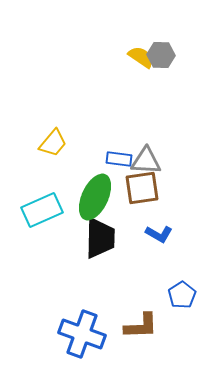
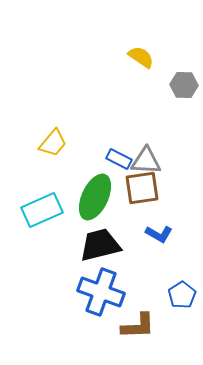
gray hexagon: moved 23 px right, 30 px down
blue rectangle: rotated 20 degrees clockwise
black trapezoid: moved 7 px down; rotated 105 degrees counterclockwise
brown L-shape: moved 3 px left
blue cross: moved 19 px right, 42 px up
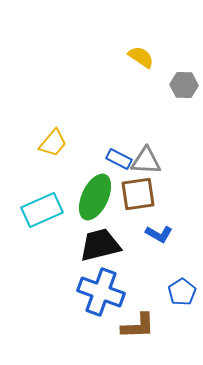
brown square: moved 4 px left, 6 px down
blue pentagon: moved 3 px up
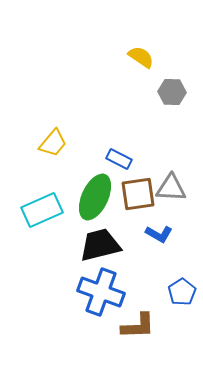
gray hexagon: moved 12 px left, 7 px down
gray triangle: moved 25 px right, 27 px down
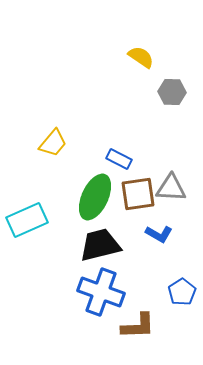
cyan rectangle: moved 15 px left, 10 px down
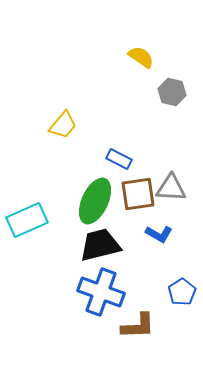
gray hexagon: rotated 12 degrees clockwise
yellow trapezoid: moved 10 px right, 18 px up
green ellipse: moved 4 px down
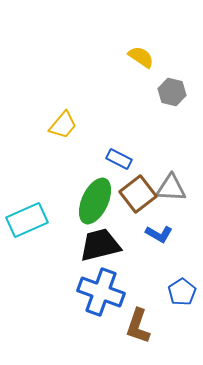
brown square: rotated 30 degrees counterclockwise
brown L-shape: rotated 111 degrees clockwise
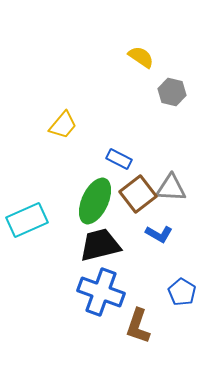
blue pentagon: rotated 8 degrees counterclockwise
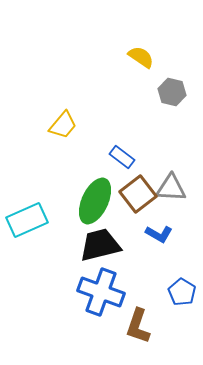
blue rectangle: moved 3 px right, 2 px up; rotated 10 degrees clockwise
